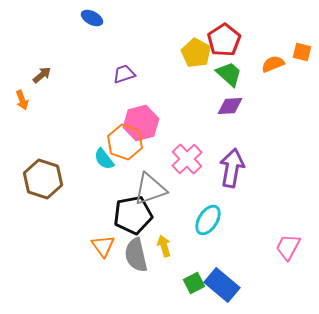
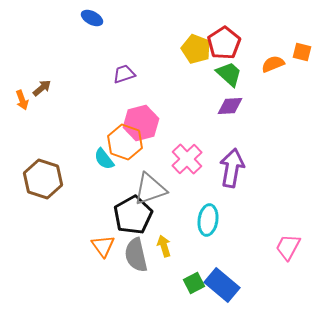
red pentagon: moved 3 px down
yellow pentagon: moved 4 px up; rotated 8 degrees counterclockwise
brown arrow: moved 13 px down
black pentagon: rotated 18 degrees counterclockwise
cyan ellipse: rotated 24 degrees counterclockwise
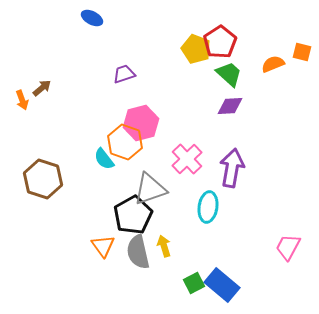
red pentagon: moved 4 px left, 1 px up
cyan ellipse: moved 13 px up
gray semicircle: moved 2 px right, 3 px up
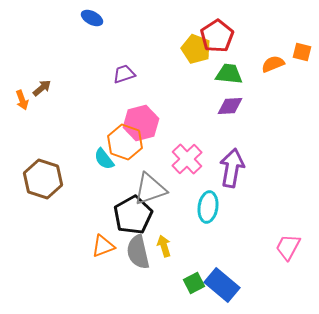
red pentagon: moved 3 px left, 6 px up
green trapezoid: rotated 36 degrees counterclockwise
orange triangle: rotated 45 degrees clockwise
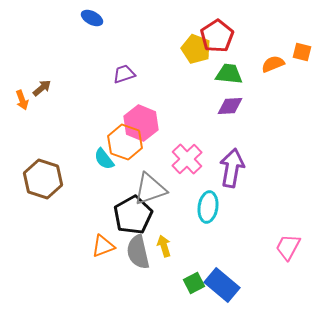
pink hexagon: rotated 24 degrees counterclockwise
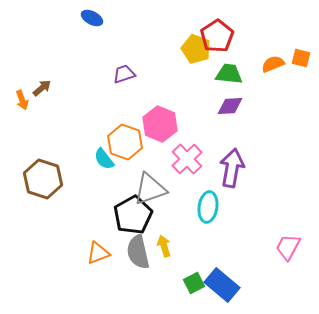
orange square: moved 1 px left, 6 px down
pink hexagon: moved 19 px right, 1 px down
orange triangle: moved 5 px left, 7 px down
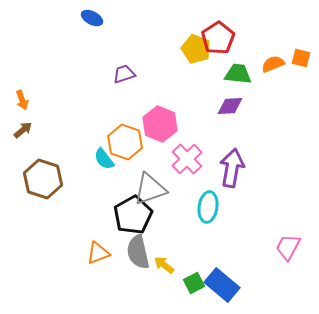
red pentagon: moved 1 px right, 2 px down
green trapezoid: moved 9 px right
brown arrow: moved 19 px left, 42 px down
yellow arrow: moved 19 px down; rotated 35 degrees counterclockwise
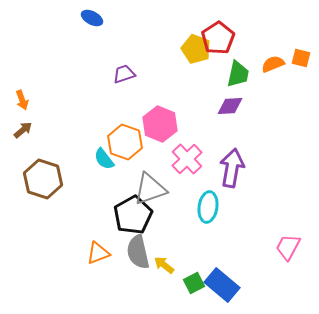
green trapezoid: rotated 96 degrees clockwise
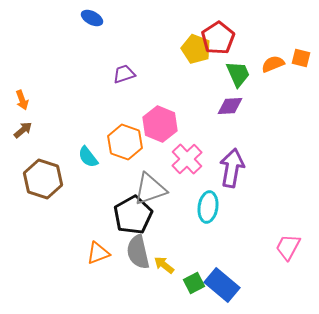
green trapezoid: rotated 36 degrees counterclockwise
cyan semicircle: moved 16 px left, 2 px up
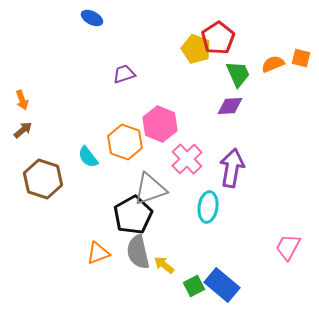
green square: moved 3 px down
